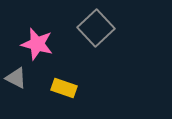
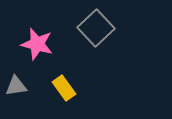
gray triangle: moved 8 px down; rotated 35 degrees counterclockwise
yellow rectangle: rotated 35 degrees clockwise
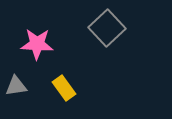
gray square: moved 11 px right
pink star: rotated 12 degrees counterclockwise
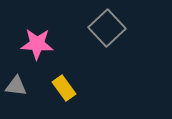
gray triangle: rotated 15 degrees clockwise
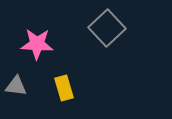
yellow rectangle: rotated 20 degrees clockwise
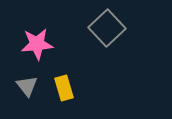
pink star: rotated 8 degrees counterclockwise
gray triangle: moved 11 px right; rotated 45 degrees clockwise
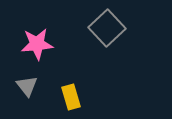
yellow rectangle: moved 7 px right, 9 px down
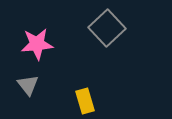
gray triangle: moved 1 px right, 1 px up
yellow rectangle: moved 14 px right, 4 px down
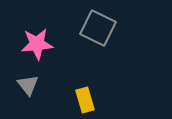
gray square: moved 9 px left; rotated 21 degrees counterclockwise
yellow rectangle: moved 1 px up
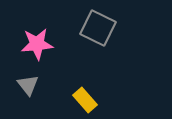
yellow rectangle: rotated 25 degrees counterclockwise
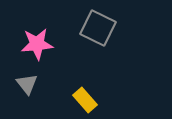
gray triangle: moved 1 px left, 1 px up
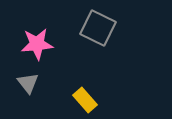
gray triangle: moved 1 px right, 1 px up
